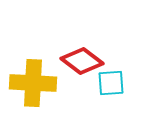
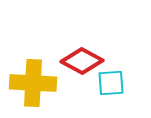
red diamond: rotated 9 degrees counterclockwise
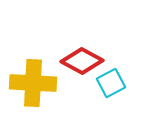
cyan square: rotated 24 degrees counterclockwise
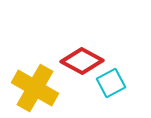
yellow cross: moved 2 px right, 5 px down; rotated 27 degrees clockwise
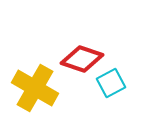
red diamond: moved 2 px up; rotated 9 degrees counterclockwise
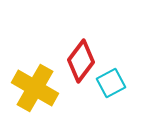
red diamond: moved 1 px left, 2 px down; rotated 72 degrees counterclockwise
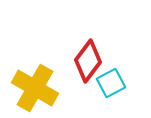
red diamond: moved 7 px right
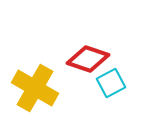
red diamond: moved 2 px up; rotated 72 degrees clockwise
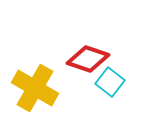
cyan square: moved 1 px left, 1 px up; rotated 24 degrees counterclockwise
